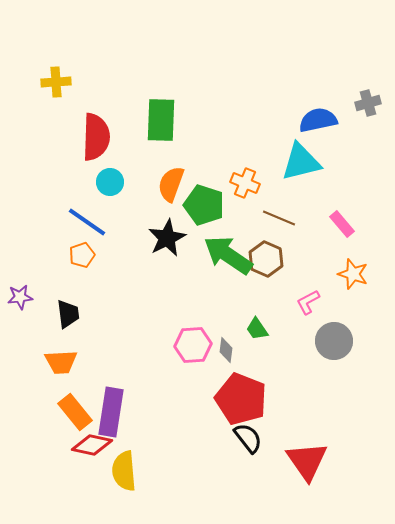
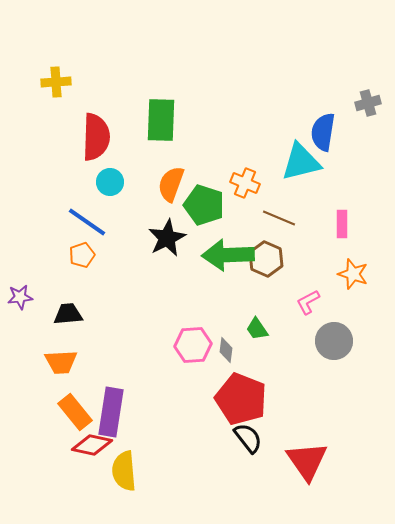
blue semicircle: moved 5 px right, 12 px down; rotated 69 degrees counterclockwise
pink rectangle: rotated 40 degrees clockwise
green arrow: rotated 36 degrees counterclockwise
black trapezoid: rotated 88 degrees counterclockwise
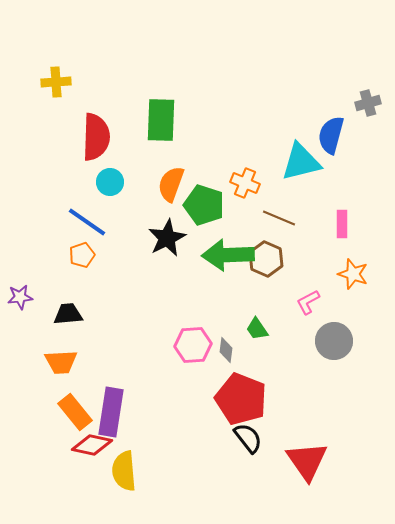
blue semicircle: moved 8 px right, 3 px down; rotated 6 degrees clockwise
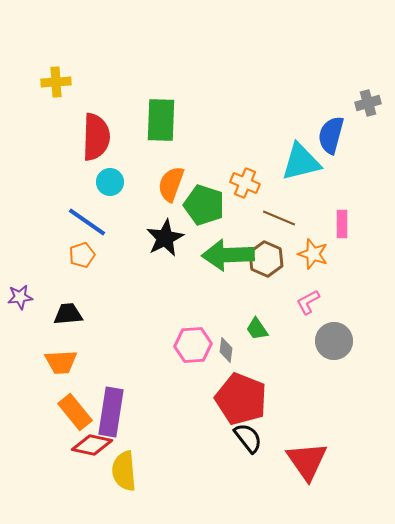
black star: moved 2 px left
orange star: moved 40 px left, 20 px up
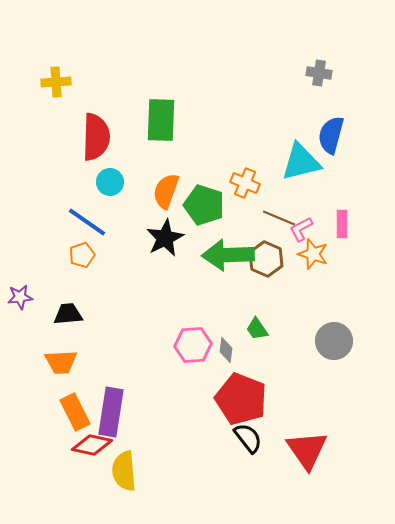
gray cross: moved 49 px left, 30 px up; rotated 25 degrees clockwise
orange semicircle: moved 5 px left, 7 px down
pink L-shape: moved 7 px left, 73 px up
orange rectangle: rotated 12 degrees clockwise
red triangle: moved 11 px up
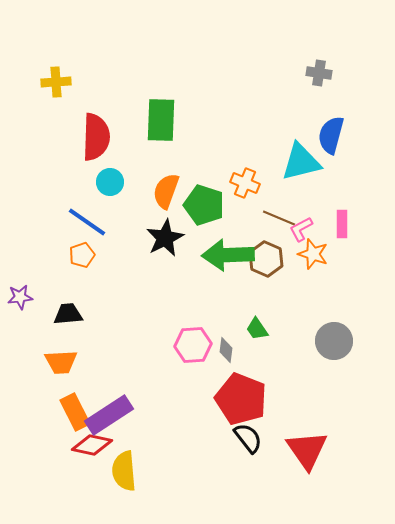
purple rectangle: moved 2 px left, 3 px down; rotated 48 degrees clockwise
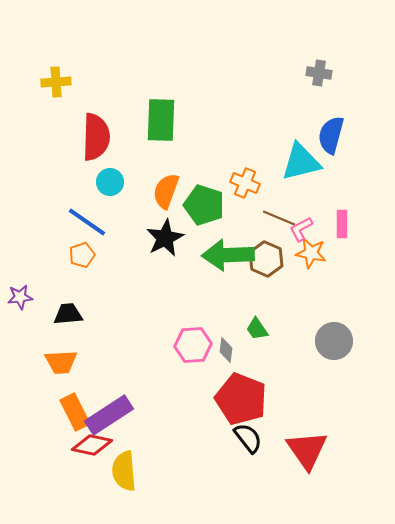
orange star: moved 2 px left, 1 px up; rotated 8 degrees counterclockwise
